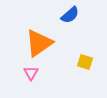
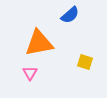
orange triangle: rotated 24 degrees clockwise
pink triangle: moved 1 px left
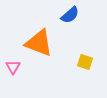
orange triangle: rotated 32 degrees clockwise
pink triangle: moved 17 px left, 6 px up
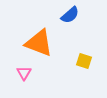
yellow square: moved 1 px left, 1 px up
pink triangle: moved 11 px right, 6 px down
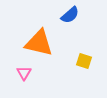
orange triangle: rotated 8 degrees counterclockwise
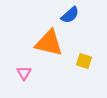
orange triangle: moved 10 px right
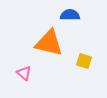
blue semicircle: rotated 138 degrees counterclockwise
pink triangle: rotated 21 degrees counterclockwise
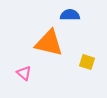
yellow square: moved 3 px right, 1 px down
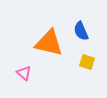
blue semicircle: moved 11 px right, 16 px down; rotated 114 degrees counterclockwise
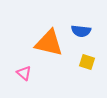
blue semicircle: rotated 60 degrees counterclockwise
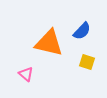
blue semicircle: moved 1 px right; rotated 54 degrees counterclockwise
pink triangle: moved 2 px right, 1 px down
